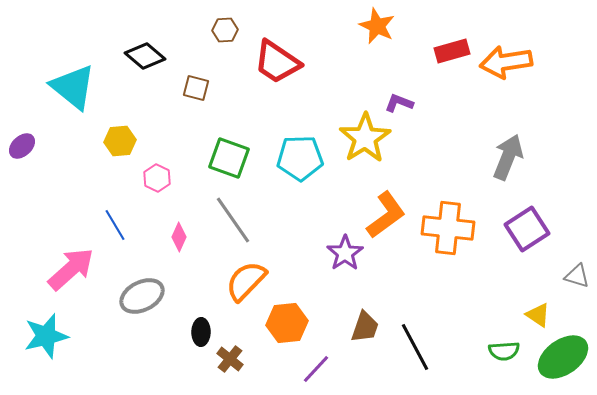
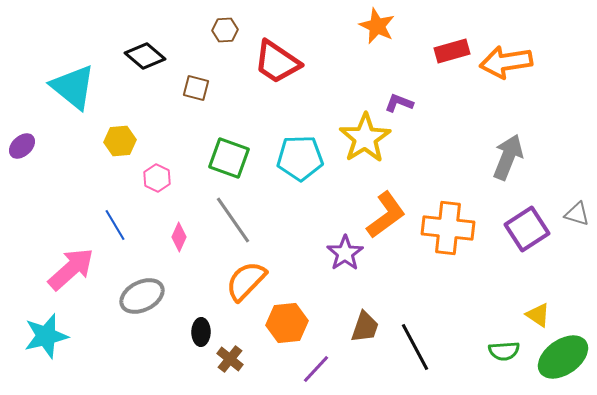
gray triangle: moved 62 px up
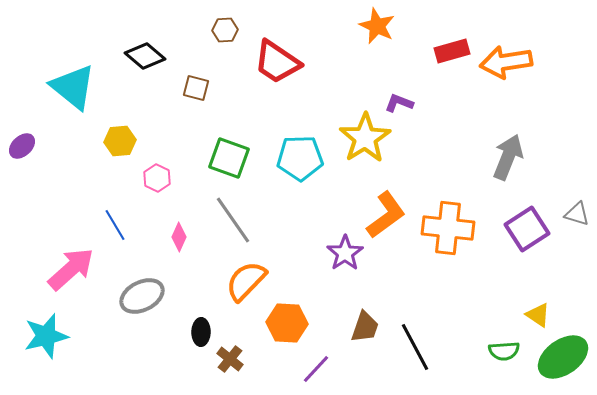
orange hexagon: rotated 9 degrees clockwise
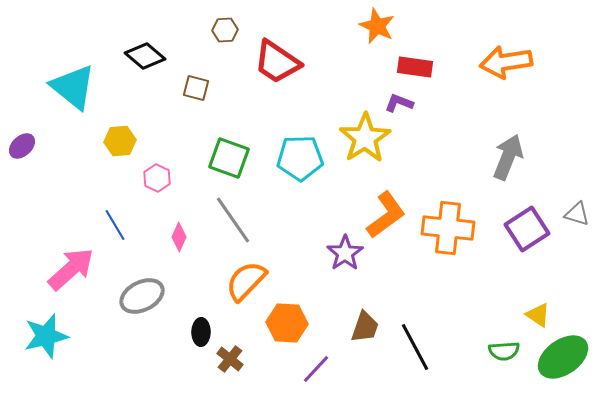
red rectangle: moved 37 px left, 16 px down; rotated 24 degrees clockwise
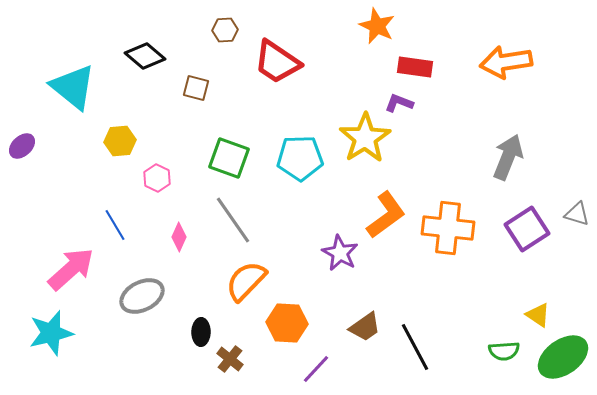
purple star: moved 5 px left; rotated 9 degrees counterclockwise
brown trapezoid: rotated 36 degrees clockwise
cyan star: moved 5 px right, 3 px up
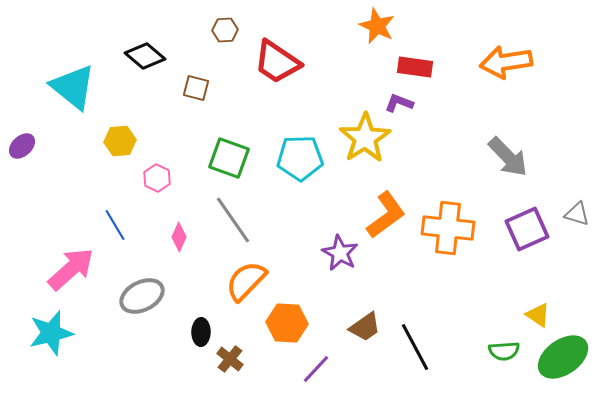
gray arrow: rotated 114 degrees clockwise
purple square: rotated 9 degrees clockwise
